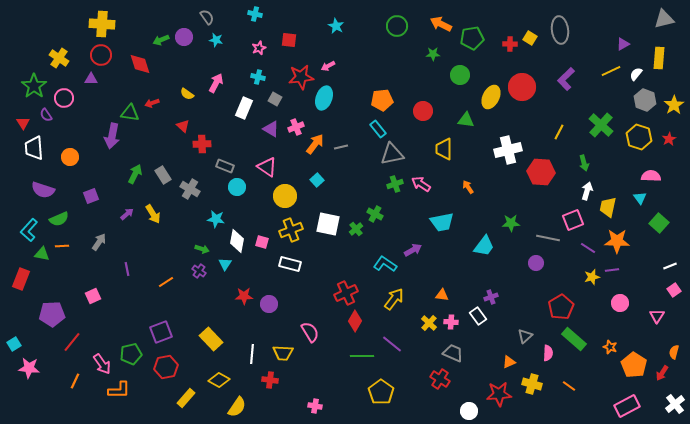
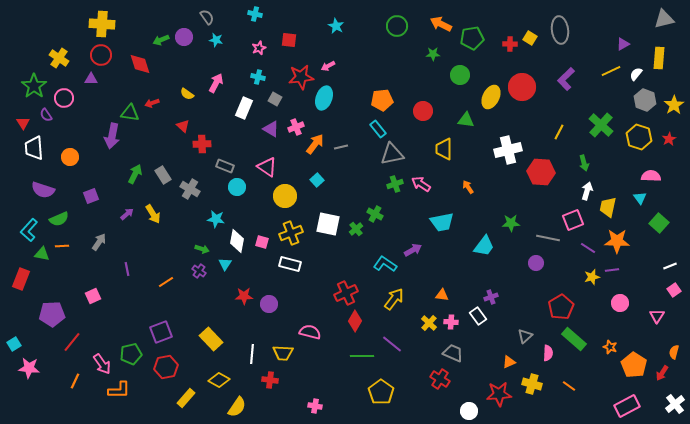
yellow cross at (291, 230): moved 3 px down
pink semicircle at (310, 332): rotated 45 degrees counterclockwise
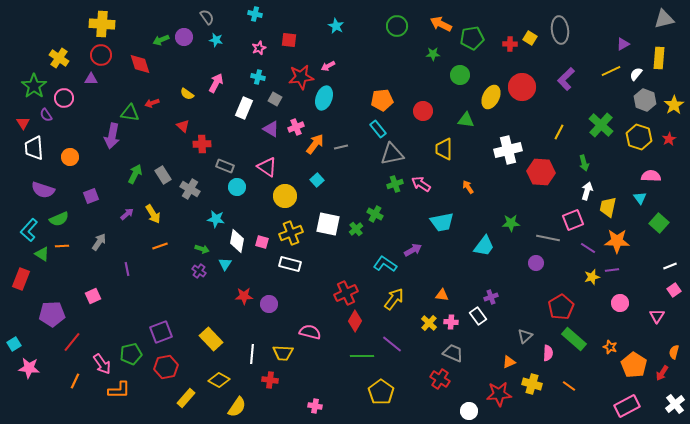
green triangle at (42, 254): rotated 21 degrees clockwise
orange line at (166, 282): moved 6 px left, 36 px up; rotated 14 degrees clockwise
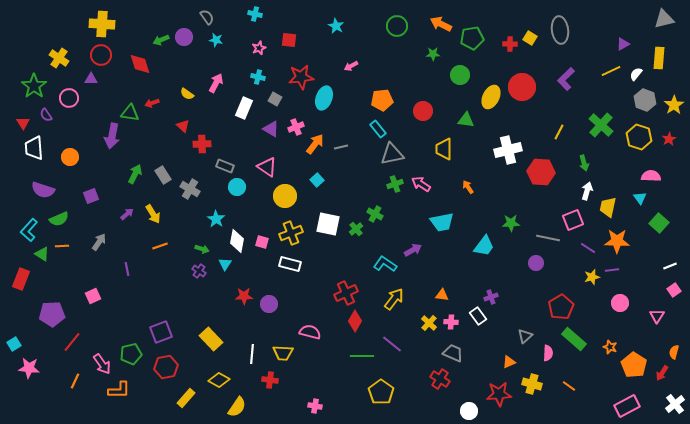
pink arrow at (328, 66): moved 23 px right
pink circle at (64, 98): moved 5 px right
cyan star at (216, 219): rotated 24 degrees clockwise
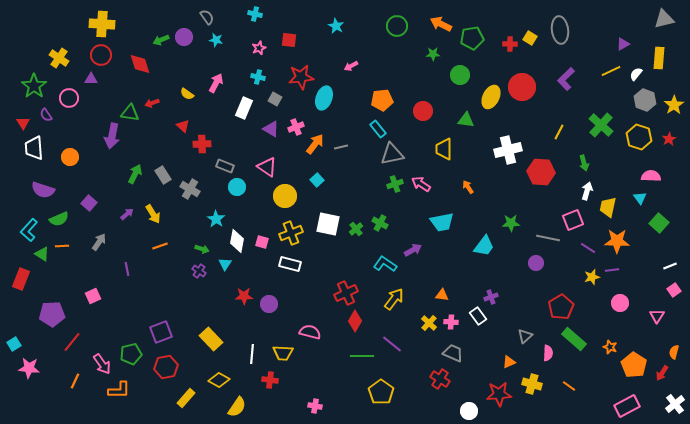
purple square at (91, 196): moved 2 px left, 7 px down; rotated 28 degrees counterclockwise
green cross at (375, 214): moved 5 px right, 9 px down
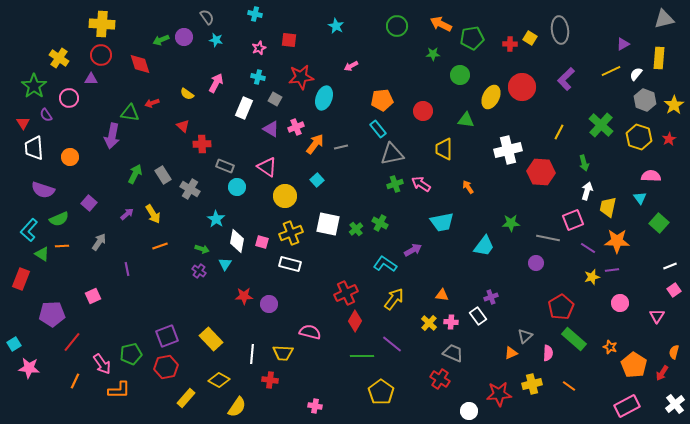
purple square at (161, 332): moved 6 px right, 4 px down
orange triangle at (509, 362): moved 2 px right, 9 px up
yellow cross at (532, 384): rotated 30 degrees counterclockwise
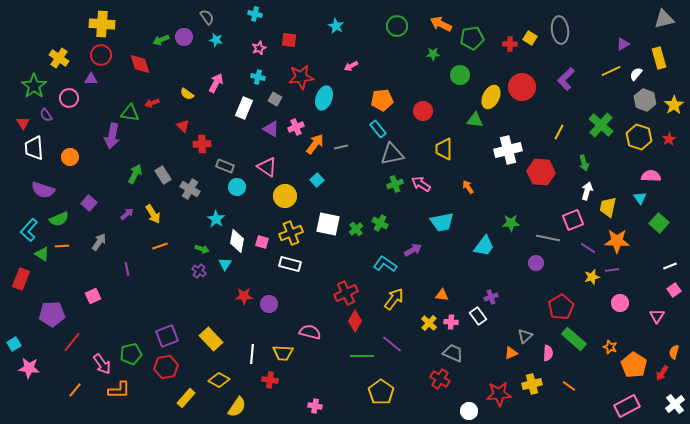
yellow rectangle at (659, 58): rotated 20 degrees counterclockwise
green triangle at (466, 120): moved 9 px right
orange line at (75, 381): moved 9 px down; rotated 14 degrees clockwise
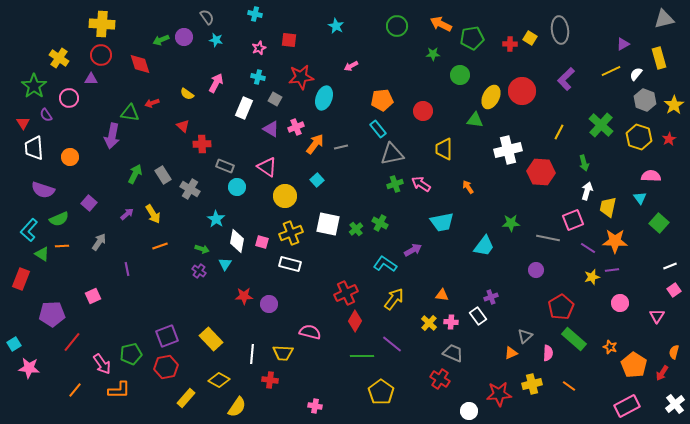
red circle at (522, 87): moved 4 px down
orange star at (617, 241): moved 2 px left
purple circle at (536, 263): moved 7 px down
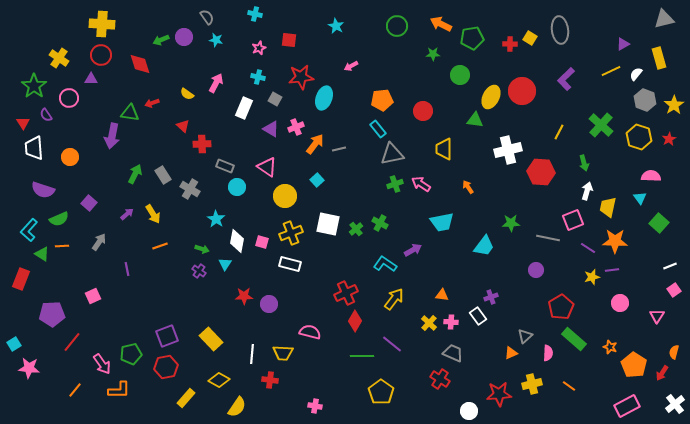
gray line at (341, 147): moved 2 px left, 2 px down
